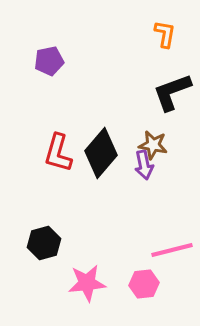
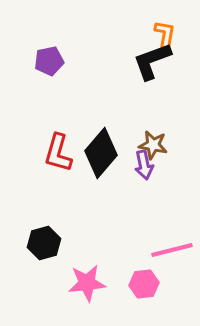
black L-shape: moved 20 px left, 31 px up
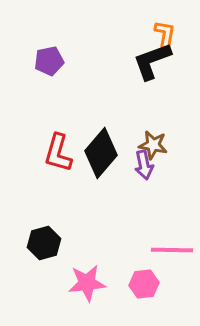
pink line: rotated 15 degrees clockwise
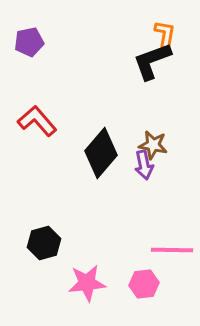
purple pentagon: moved 20 px left, 19 px up
red L-shape: moved 21 px left, 32 px up; rotated 123 degrees clockwise
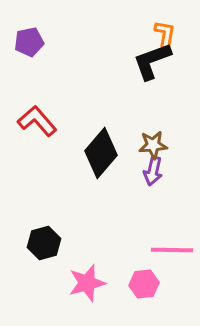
brown star: rotated 16 degrees counterclockwise
purple arrow: moved 9 px right, 6 px down; rotated 24 degrees clockwise
pink star: rotated 9 degrees counterclockwise
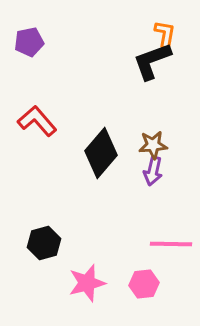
pink line: moved 1 px left, 6 px up
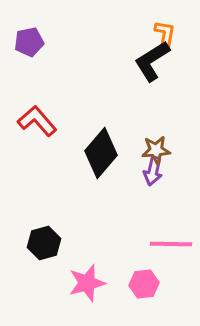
black L-shape: rotated 12 degrees counterclockwise
brown star: moved 3 px right, 5 px down
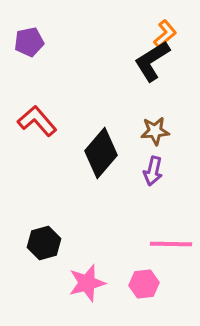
orange L-shape: rotated 40 degrees clockwise
brown star: moved 1 px left, 19 px up
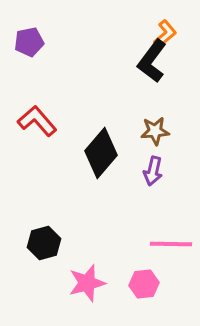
black L-shape: rotated 21 degrees counterclockwise
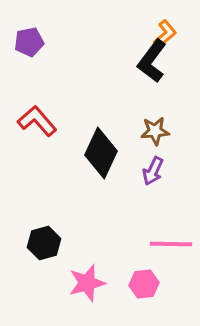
black diamond: rotated 15 degrees counterclockwise
purple arrow: rotated 12 degrees clockwise
